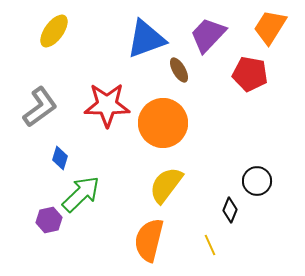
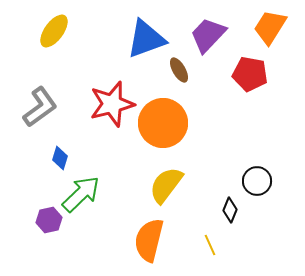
red star: moved 5 px right, 1 px up; rotated 15 degrees counterclockwise
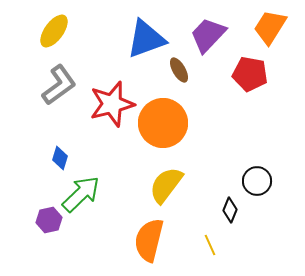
gray L-shape: moved 19 px right, 22 px up
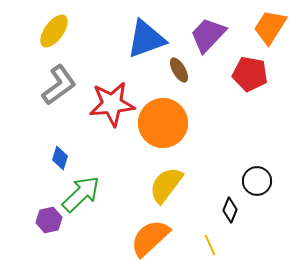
red star: rotated 9 degrees clockwise
orange semicircle: moved 1 px right, 2 px up; rotated 33 degrees clockwise
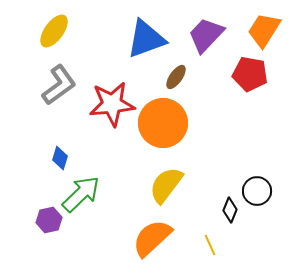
orange trapezoid: moved 6 px left, 3 px down
purple trapezoid: moved 2 px left
brown ellipse: moved 3 px left, 7 px down; rotated 65 degrees clockwise
black circle: moved 10 px down
orange semicircle: moved 2 px right
